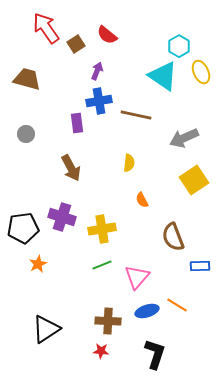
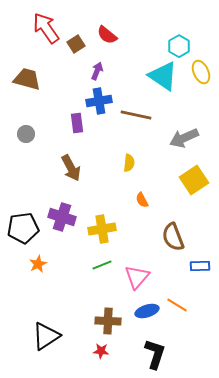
black triangle: moved 7 px down
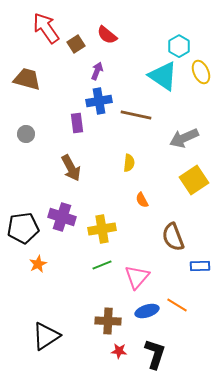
red star: moved 18 px right
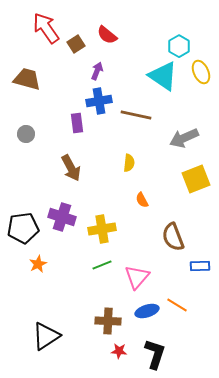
yellow square: moved 2 px right, 1 px up; rotated 12 degrees clockwise
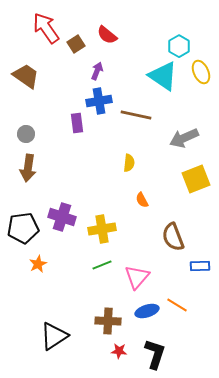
brown trapezoid: moved 1 px left, 3 px up; rotated 20 degrees clockwise
brown arrow: moved 43 px left; rotated 36 degrees clockwise
black triangle: moved 8 px right
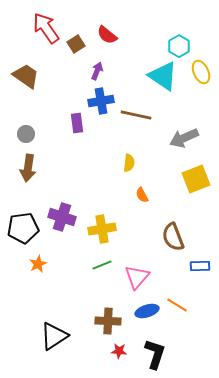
blue cross: moved 2 px right
orange semicircle: moved 5 px up
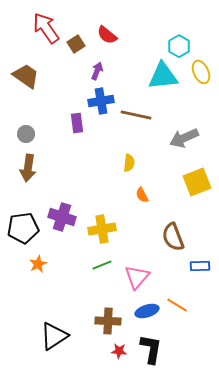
cyan triangle: rotated 40 degrees counterclockwise
yellow square: moved 1 px right, 3 px down
black L-shape: moved 4 px left, 5 px up; rotated 8 degrees counterclockwise
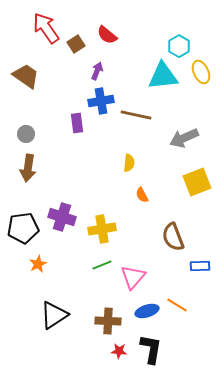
pink triangle: moved 4 px left
black triangle: moved 21 px up
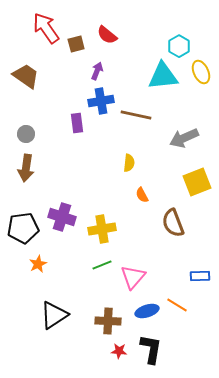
brown square: rotated 18 degrees clockwise
brown arrow: moved 2 px left
brown semicircle: moved 14 px up
blue rectangle: moved 10 px down
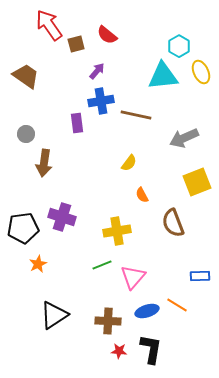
red arrow: moved 3 px right, 3 px up
purple arrow: rotated 18 degrees clockwise
yellow semicircle: rotated 30 degrees clockwise
brown arrow: moved 18 px right, 5 px up
yellow cross: moved 15 px right, 2 px down
